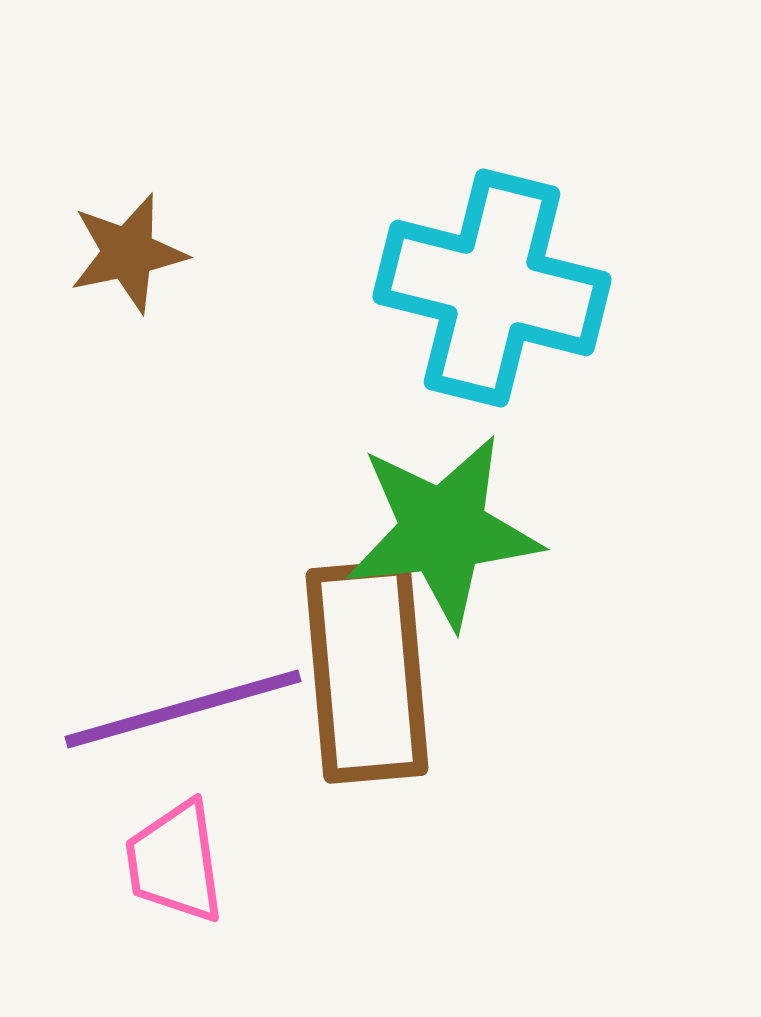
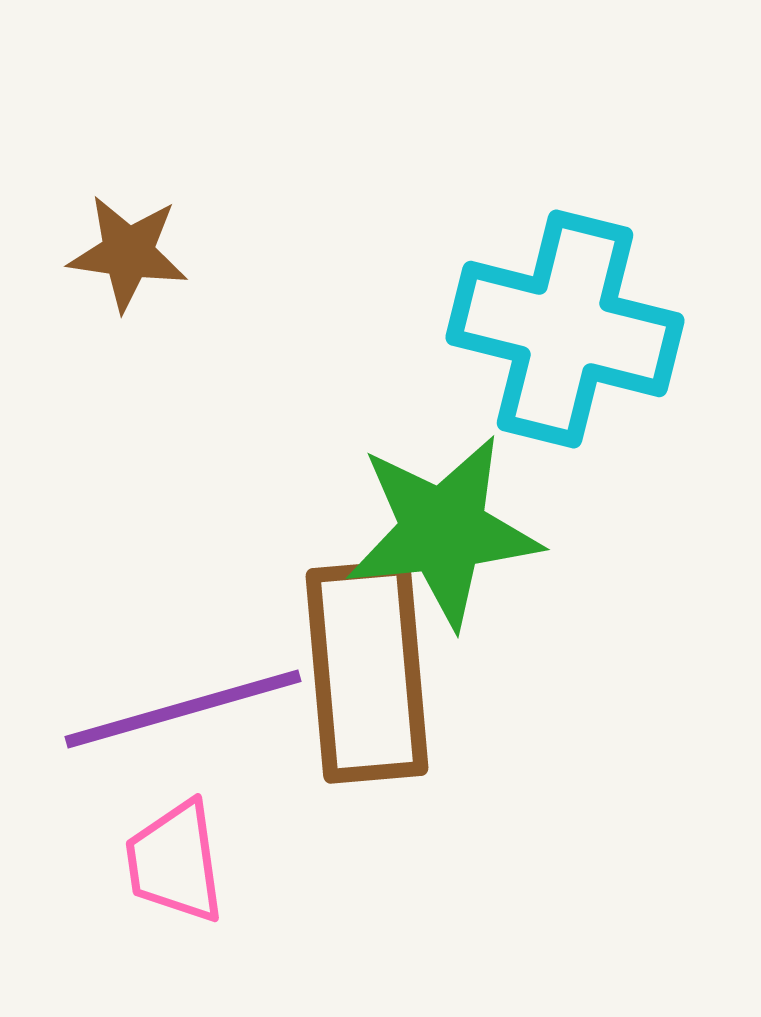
brown star: rotated 20 degrees clockwise
cyan cross: moved 73 px right, 41 px down
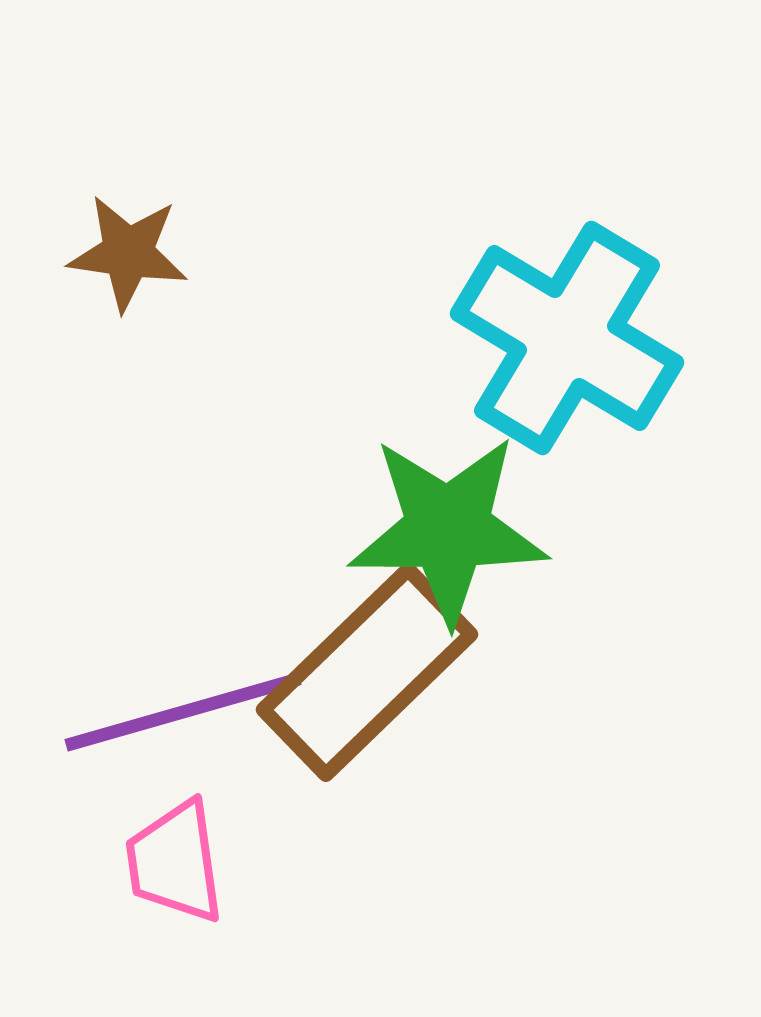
cyan cross: moved 2 px right, 9 px down; rotated 17 degrees clockwise
green star: moved 5 px right, 2 px up; rotated 6 degrees clockwise
brown rectangle: rotated 51 degrees clockwise
purple line: moved 3 px down
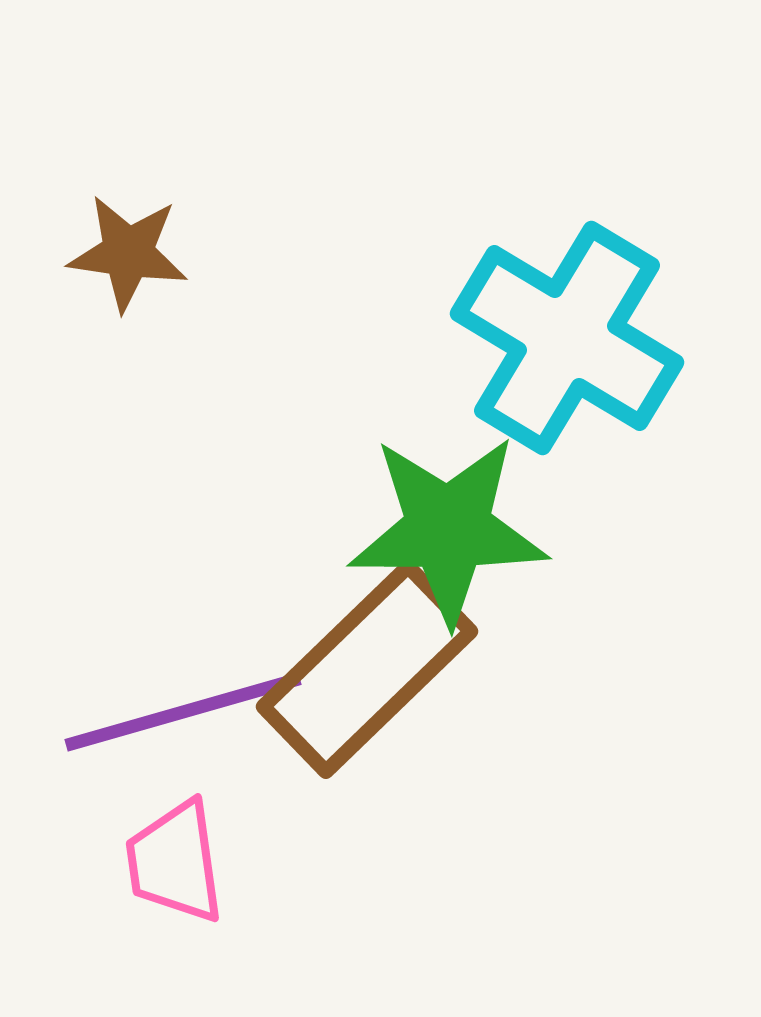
brown rectangle: moved 3 px up
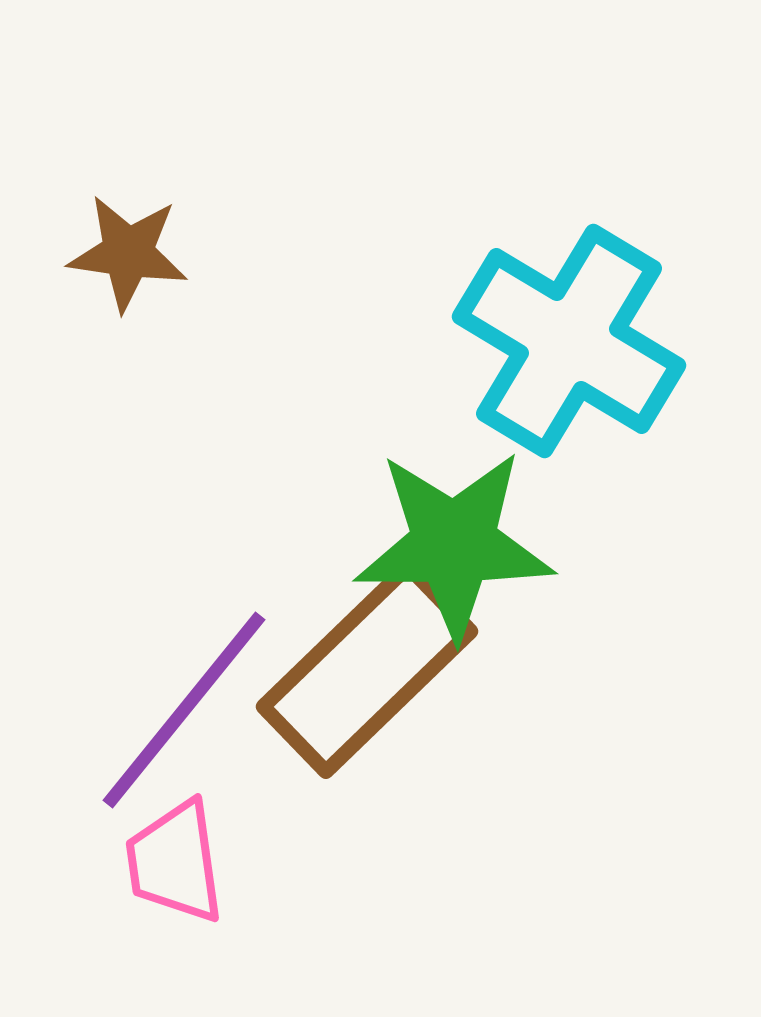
cyan cross: moved 2 px right, 3 px down
green star: moved 6 px right, 15 px down
purple line: moved 1 px right, 2 px up; rotated 35 degrees counterclockwise
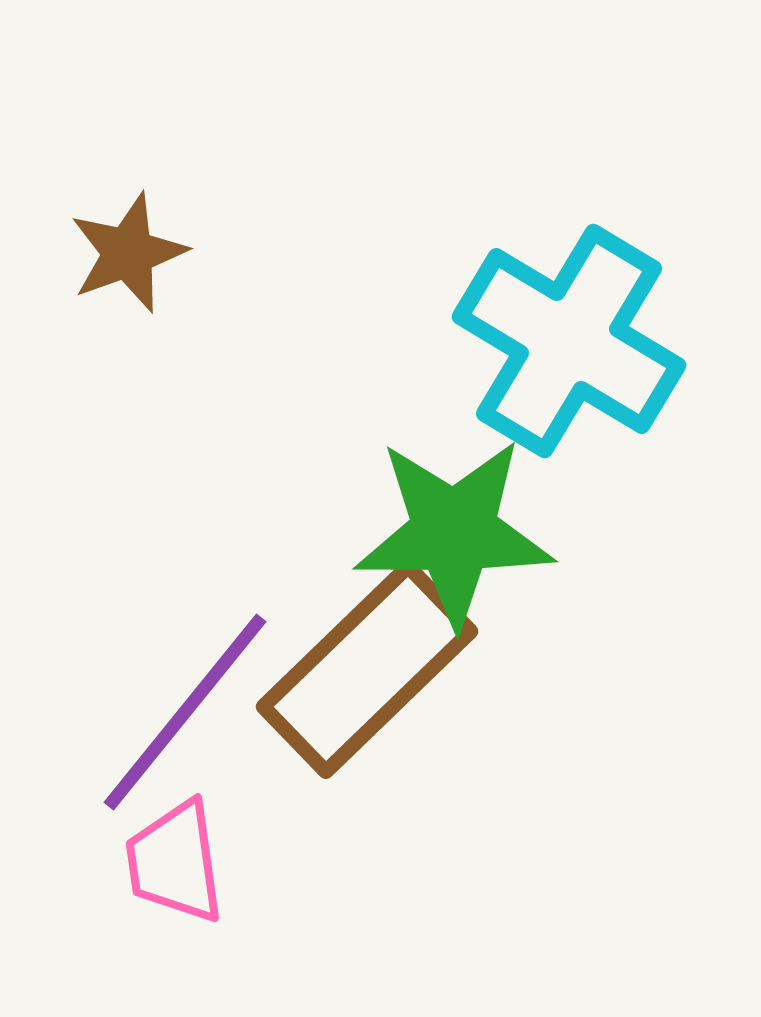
brown star: rotated 28 degrees counterclockwise
green star: moved 12 px up
purple line: moved 1 px right, 2 px down
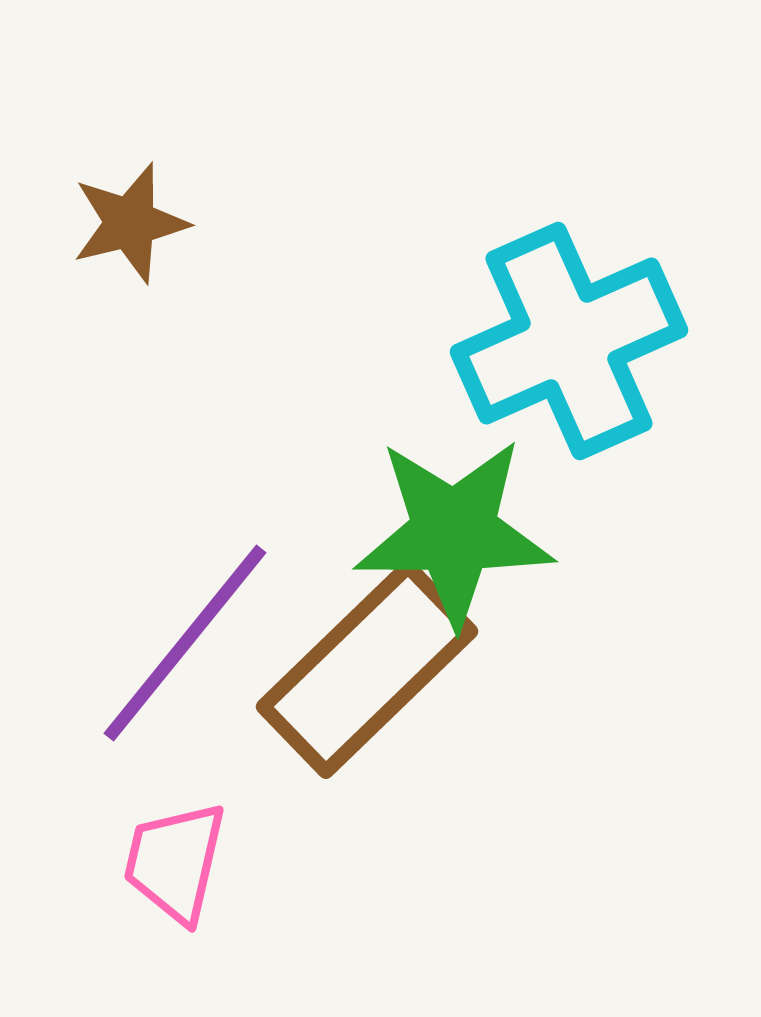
brown star: moved 2 px right, 30 px up; rotated 6 degrees clockwise
cyan cross: rotated 35 degrees clockwise
purple line: moved 69 px up
pink trapezoid: rotated 21 degrees clockwise
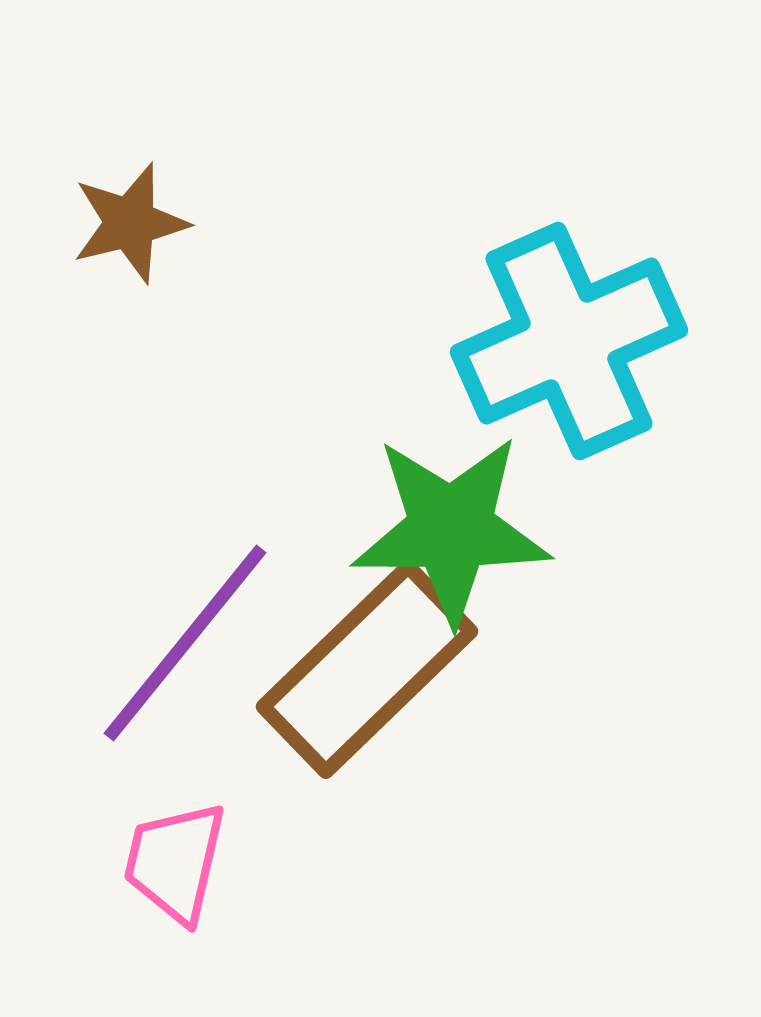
green star: moved 3 px left, 3 px up
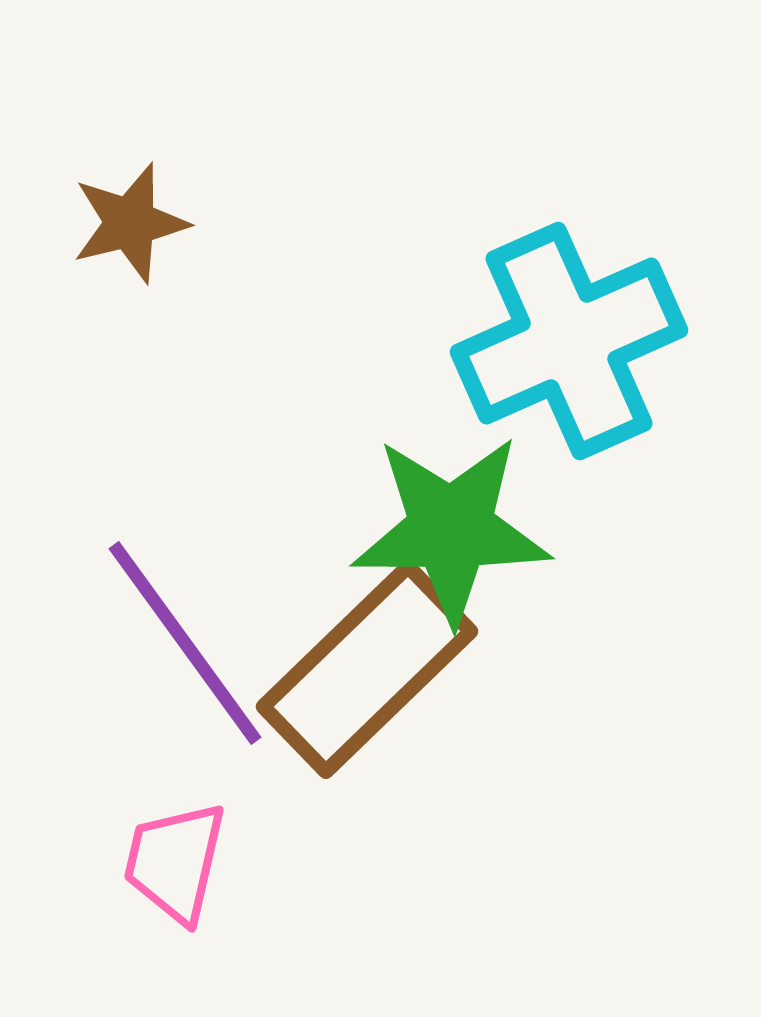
purple line: rotated 75 degrees counterclockwise
